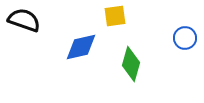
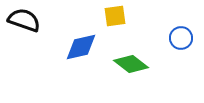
blue circle: moved 4 px left
green diamond: rotated 68 degrees counterclockwise
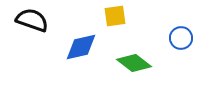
black semicircle: moved 8 px right
green diamond: moved 3 px right, 1 px up
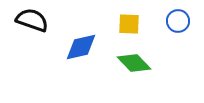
yellow square: moved 14 px right, 8 px down; rotated 10 degrees clockwise
blue circle: moved 3 px left, 17 px up
green diamond: rotated 8 degrees clockwise
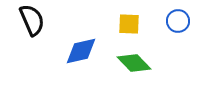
black semicircle: rotated 48 degrees clockwise
blue diamond: moved 4 px down
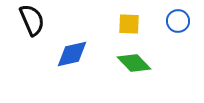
blue diamond: moved 9 px left, 3 px down
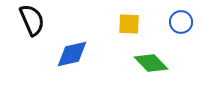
blue circle: moved 3 px right, 1 px down
green diamond: moved 17 px right
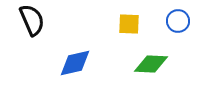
blue circle: moved 3 px left, 1 px up
blue diamond: moved 3 px right, 9 px down
green diamond: moved 1 px down; rotated 44 degrees counterclockwise
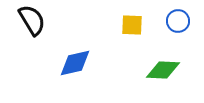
black semicircle: rotated 8 degrees counterclockwise
yellow square: moved 3 px right, 1 px down
green diamond: moved 12 px right, 6 px down
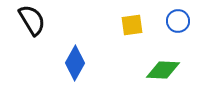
yellow square: rotated 10 degrees counterclockwise
blue diamond: rotated 48 degrees counterclockwise
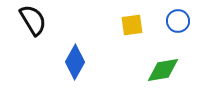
black semicircle: moved 1 px right
blue diamond: moved 1 px up
green diamond: rotated 12 degrees counterclockwise
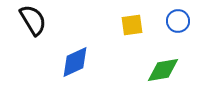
blue diamond: rotated 36 degrees clockwise
